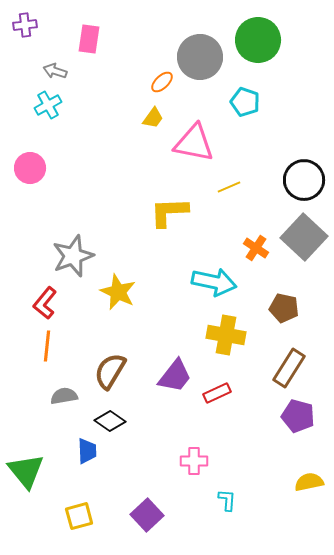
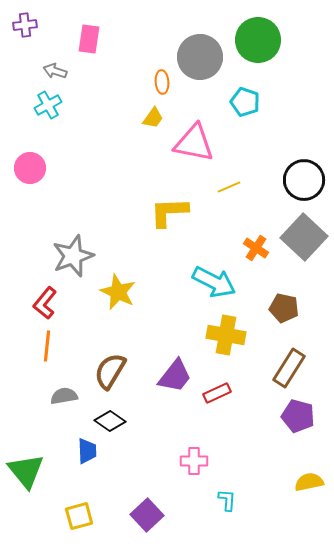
orange ellipse: rotated 50 degrees counterclockwise
cyan arrow: rotated 15 degrees clockwise
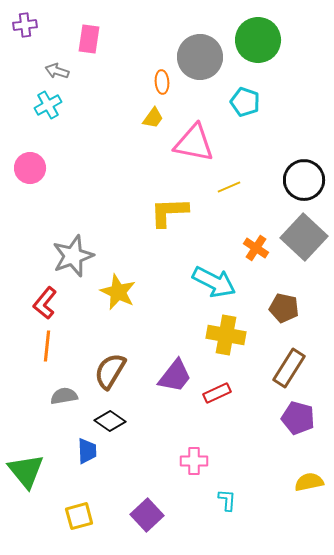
gray arrow: moved 2 px right
purple pentagon: moved 2 px down
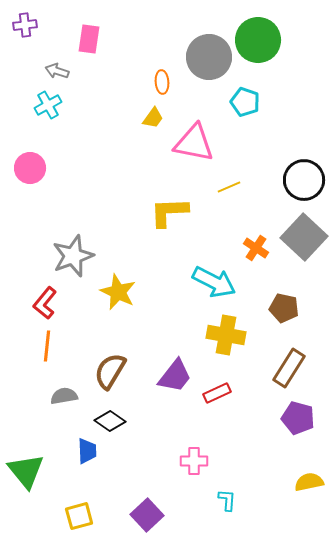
gray circle: moved 9 px right
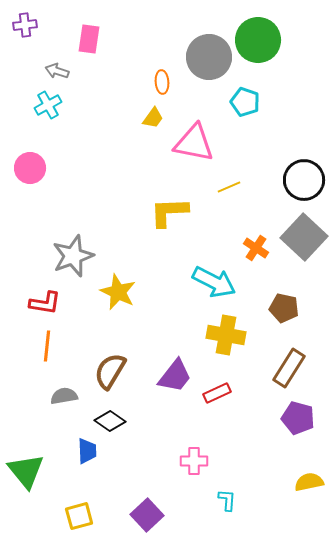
red L-shape: rotated 120 degrees counterclockwise
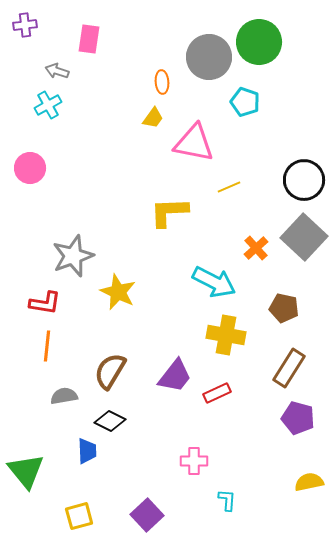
green circle: moved 1 px right, 2 px down
orange cross: rotated 15 degrees clockwise
black diamond: rotated 8 degrees counterclockwise
